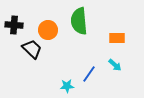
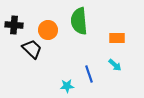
blue line: rotated 54 degrees counterclockwise
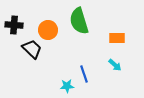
green semicircle: rotated 12 degrees counterclockwise
blue line: moved 5 px left
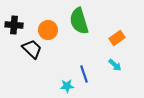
orange rectangle: rotated 35 degrees counterclockwise
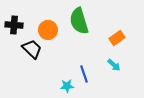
cyan arrow: moved 1 px left
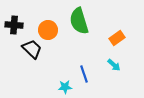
cyan star: moved 2 px left, 1 px down
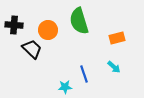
orange rectangle: rotated 21 degrees clockwise
cyan arrow: moved 2 px down
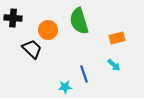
black cross: moved 1 px left, 7 px up
cyan arrow: moved 2 px up
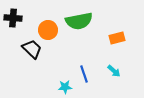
green semicircle: rotated 84 degrees counterclockwise
cyan arrow: moved 6 px down
